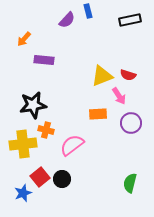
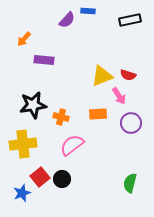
blue rectangle: rotated 72 degrees counterclockwise
orange cross: moved 15 px right, 13 px up
blue star: moved 1 px left
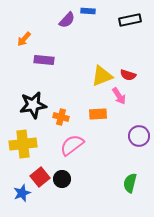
purple circle: moved 8 px right, 13 px down
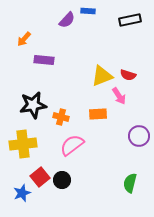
black circle: moved 1 px down
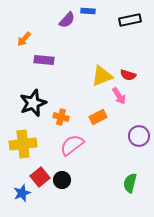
black star: moved 2 px up; rotated 12 degrees counterclockwise
orange rectangle: moved 3 px down; rotated 24 degrees counterclockwise
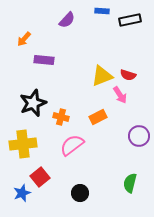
blue rectangle: moved 14 px right
pink arrow: moved 1 px right, 1 px up
black circle: moved 18 px right, 13 px down
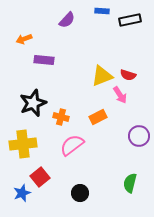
orange arrow: rotated 28 degrees clockwise
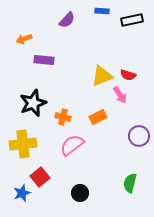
black rectangle: moved 2 px right
orange cross: moved 2 px right
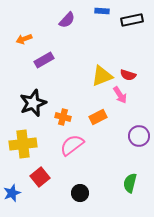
purple rectangle: rotated 36 degrees counterclockwise
blue star: moved 10 px left
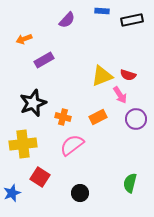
purple circle: moved 3 px left, 17 px up
red square: rotated 18 degrees counterclockwise
